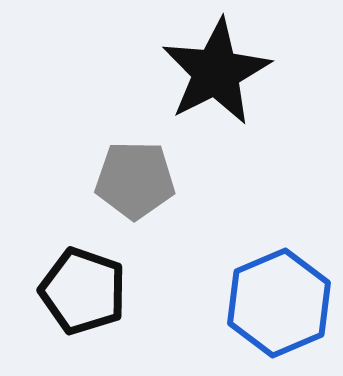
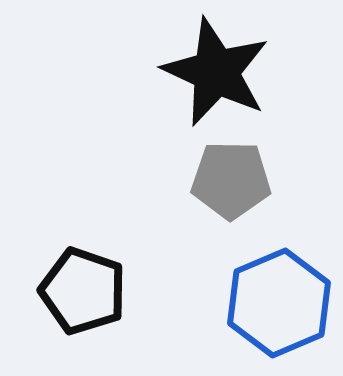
black star: rotated 20 degrees counterclockwise
gray pentagon: moved 96 px right
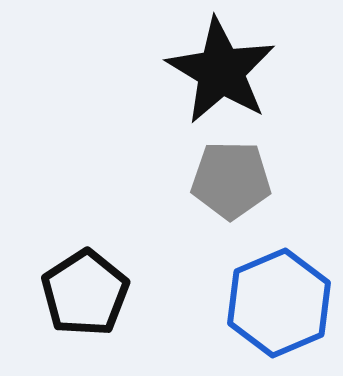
black star: moved 5 px right, 1 px up; rotated 6 degrees clockwise
black pentagon: moved 2 px right, 2 px down; rotated 20 degrees clockwise
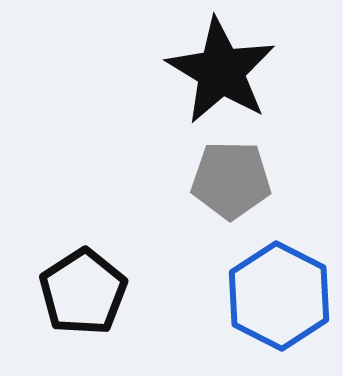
black pentagon: moved 2 px left, 1 px up
blue hexagon: moved 7 px up; rotated 10 degrees counterclockwise
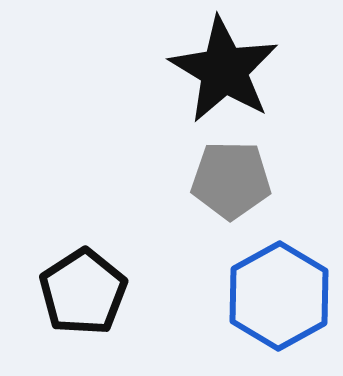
black star: moved 3 px right, 1 px up
blue hexagon: rotated 4 degrees clockwise
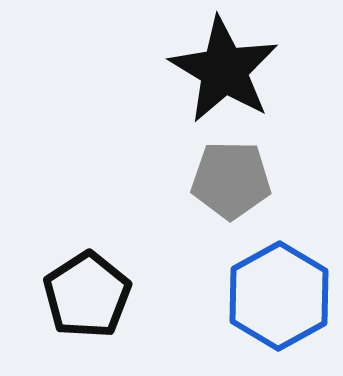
black pentagon: moved 4 px right, 3 px down
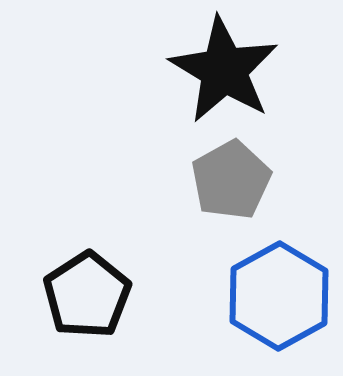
gray pentagon: rotated 30 degrees counterclockwise
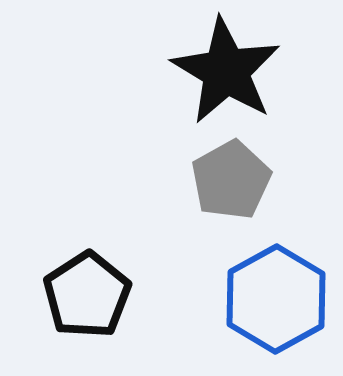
black star: moved 2 px right, 1 px down
blue hexagon: moved 3 px left, 3 px down
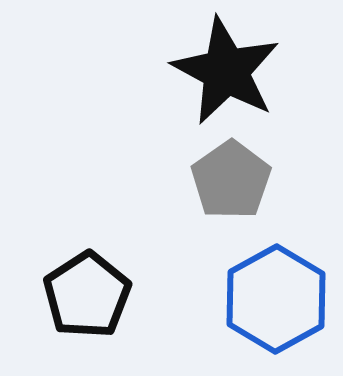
black star: rotated 3 degrees counterclockwise
gray pentagon: rotated 6 degrees counterclockwise
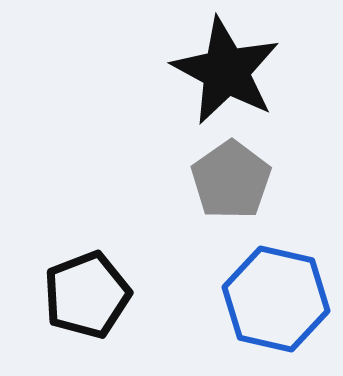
black pentagon: rotated 12 degrees clockwise
blue hexagon: rotated 18 degrees counterclockwise
